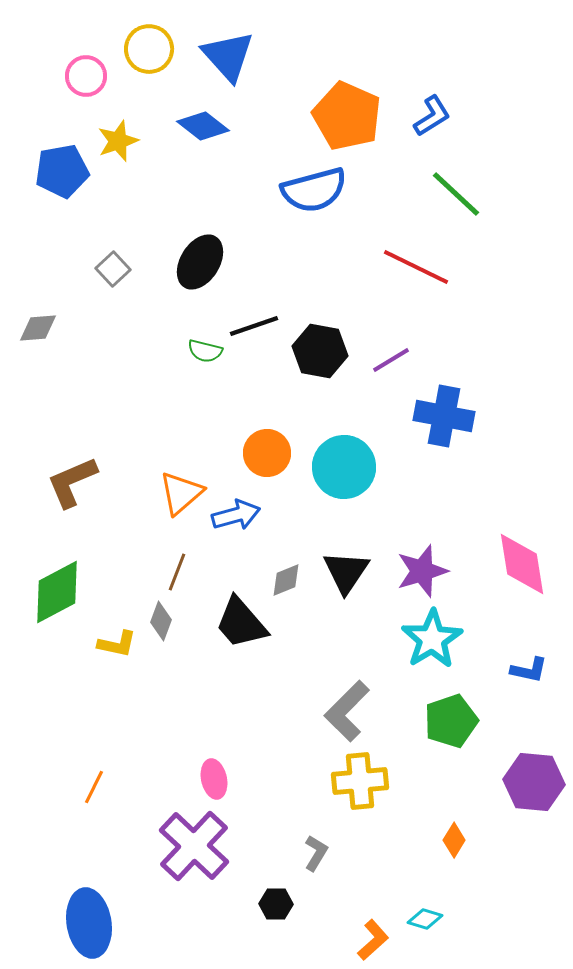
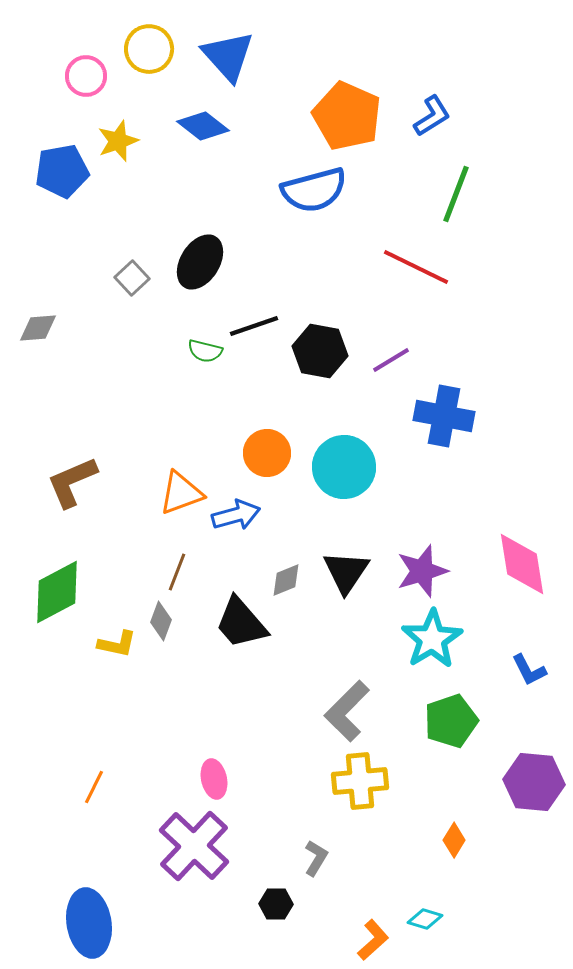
green line at (456, 194): rotated 68 degrees clockwise
gray square at (113, 269): moved 19 px right, 9 px down
orange triangle at (181, 493): rotated 21 degrees clockwise
blue L-shape at (529, 670): rotated 51 degrees clockwise
gray L-shape at (316, 853): moved 5 px down
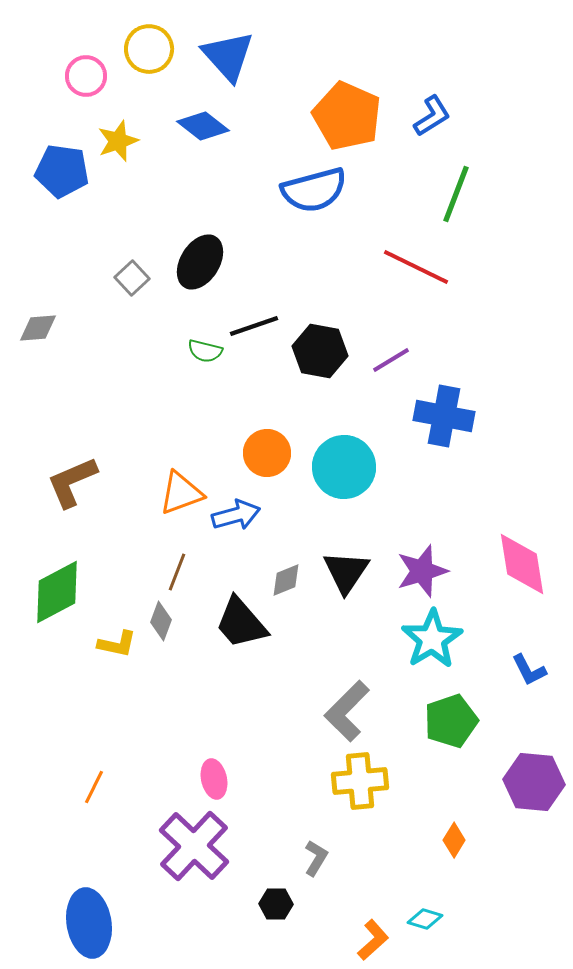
blue pentagon at (62, 171): rotated 18 degrees clockwise
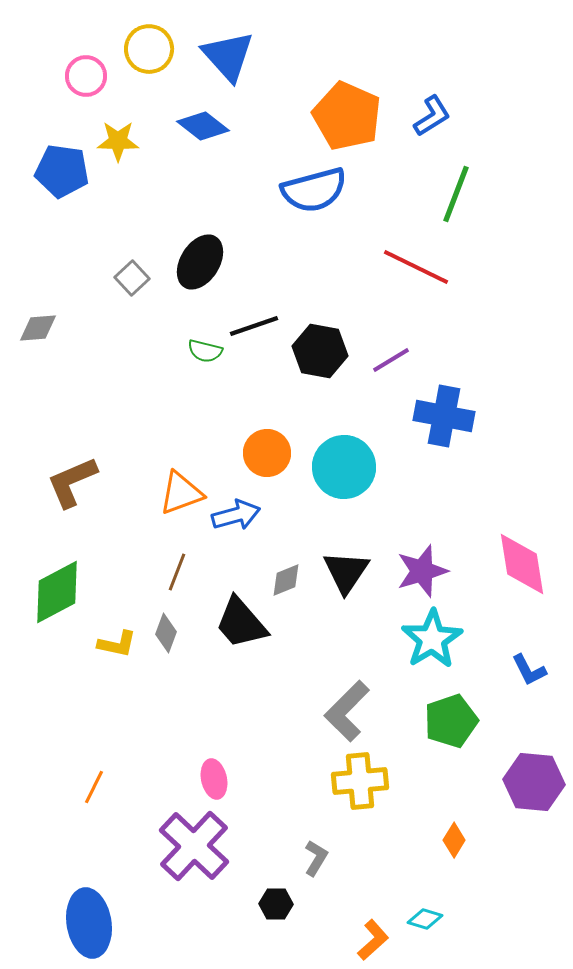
yellow star at (118, 141): rotated 21 degrees clockwise
gray diamond at (161, 621): moved 5 px right, 12 px down
